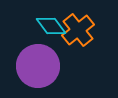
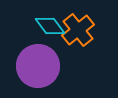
cyan diamond: moved 1 px left
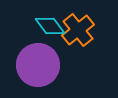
purple circle: moved 1 px up
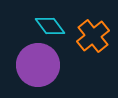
orange cross: moved 15 px right, 6 px down
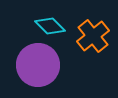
cyan diamond: rotated 8 degrees counterclockwise
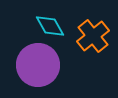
cyan diamond: rotated 16 degrees clockwise
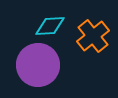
cyan diamond: rotated 64 degrees counterclockwise
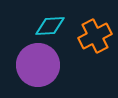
orange cross: moved 2 px right; rotated 12 degrees clockwise
